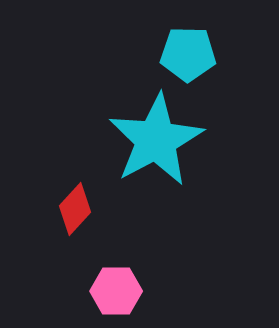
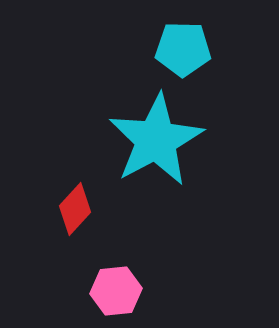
cyan pentagon: moved 5 px left, 5 px up
pink hexagon: rotated 6 degrees counterclockwise
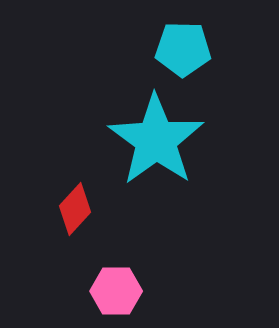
cyan star: rotated 8 degrees counterclockwise
pink hexagon: rotated 6 degrees clockwise
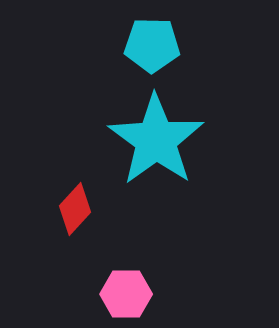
cyan pentagon: moved 31 px left, 4 px up
pink hexagon: moved 10 px right, 3 px down
